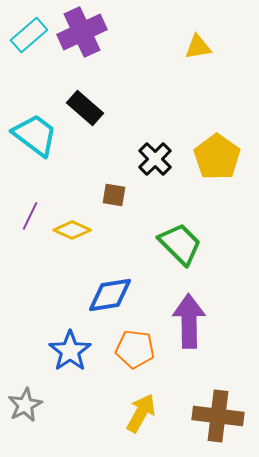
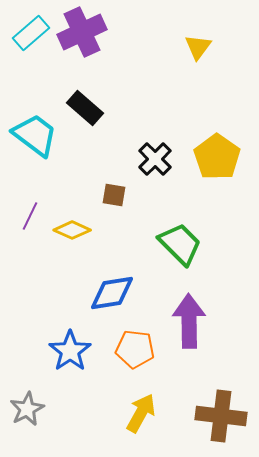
cyan rectangle: moved 2 px right, 2 px up
yellow triangle: rotated 44 degrees counterclockwise
blue diamond: moved 2 px right, 2 px up
gray star: moved 2 px right, 4 px down
brown cross: moved 3 px right
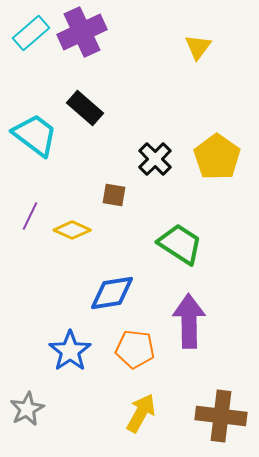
green trapezoid: rotated 12 degrees counterclockwise
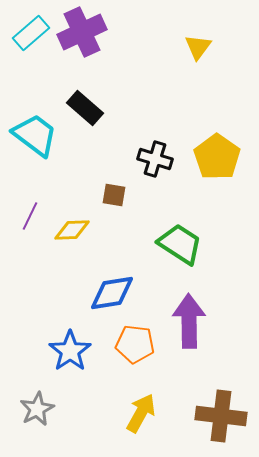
black cross: rotated 28 degrees counterclockwise
yellow diamond: rotated 27 degrees counterclockwise
orange pentagon: moved 5 px up
gray star: moved 10 px right
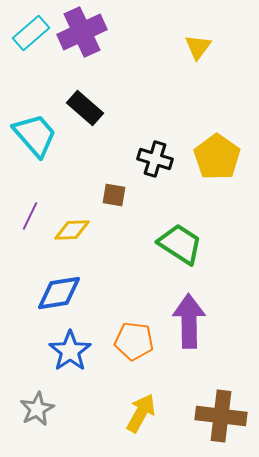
cyan trapezoid: rotated 12 degrees clockwise
blue diamond: moved 53 px left
orange pentagon: moved 1 px left, 3 px up
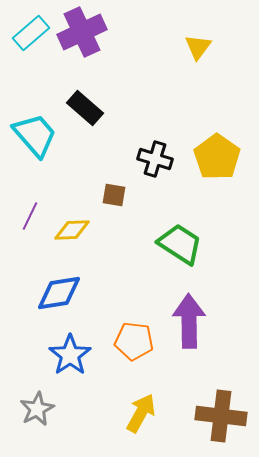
blue star: moved 4 px down
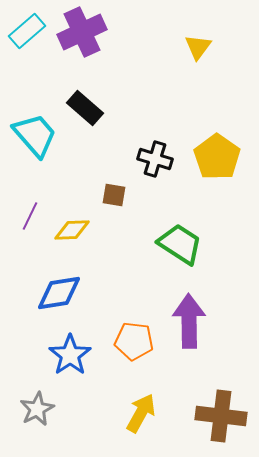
cyan rectangle: moved 4 px left, 2 px up
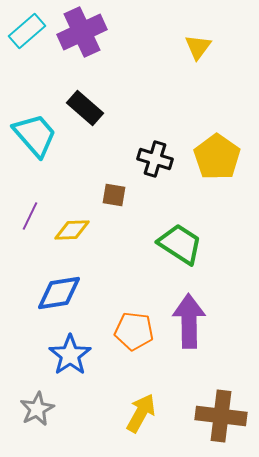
orange pentagon: moved 10 px up
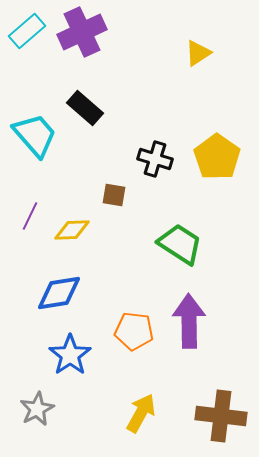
yellow triangle: moved 6 px down; rotated 20 degrees clockwise
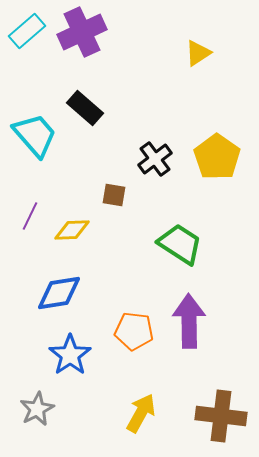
black cross: rotated 36 degrees clockwise
